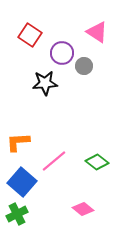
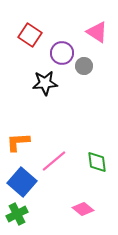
green diamond: rotated 45 degrees clockwise
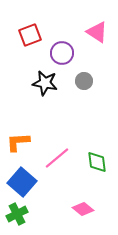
red square: rotated 35 degrees clockwise
gray circle: moved 15 px down
black star: rotated 15 degrees clockwise
pink line: moved 3 px right, 3 px up
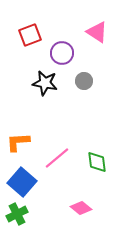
pink diamond: moved 2 px left, 1 px up
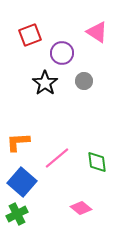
black star: rotated 25 degrees clockwise
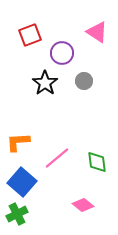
pink diamond: moved 2 px right, 3 px up
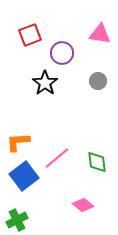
pink triangle: moved 3 px right, 2 px down; rotated 25 degrees counterclockwise
gray circle: moved 14 px right
blue square: moved 2 px right, 6 px up; rotated 12 degrees clockwise
green cross: moved 6 px down
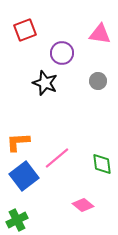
red square: moved 5 px left, 5 px up
black star: rotated 15 degrees counterclockwise
green diamond: moved 5 px right, 2 px down
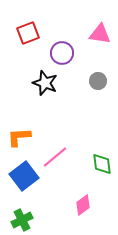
red square: moved 3 px right, 3 px down
orange L-shape: moved 1 px right, 5 px up
pink line: moved 2 px left, 1 px up
pink diamond: rotated 75 degrees counterclockwise
green cross: moved 5 px right
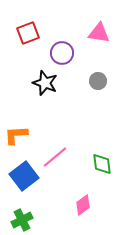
pink triangle: moved 1 px left, 1 px up
orange L-shape: moved 3 px left, 2 px up
